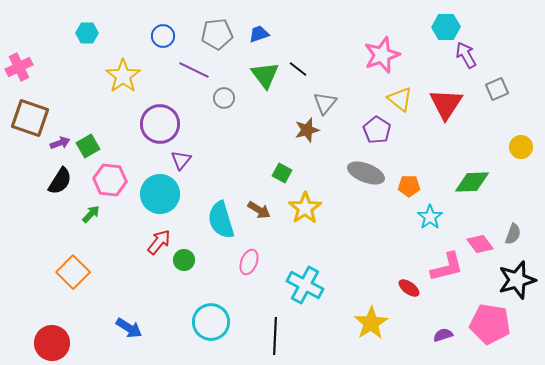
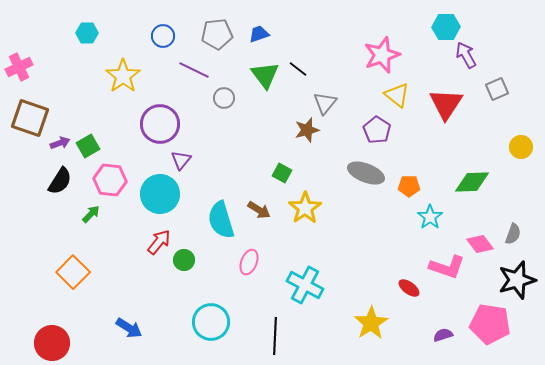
yellow triangle at (400, 99): moved 3 px left, 4 px up
pink L-shape at (447, 267): rotated 33 degrees clockwise
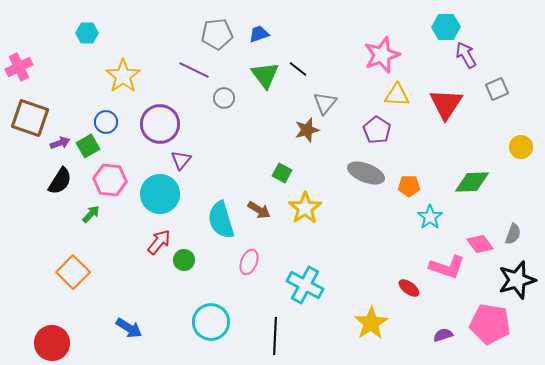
blue circle at (163, 36): moved 57 px left, 86 px down
yellow triangle at (397, 95): rotated 36 degrees counterclockwise
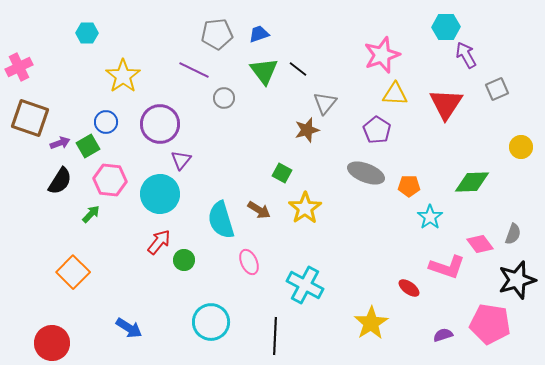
green triangle at (265, 75): moved 1 px left, 4 px up
yellow triangle at (397, 95): moved 2 px left, 1 px up
pink ellipse at (249, 262): rotated 45 degrees counterclockwise
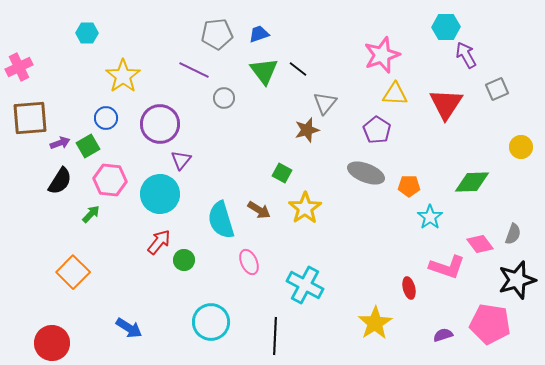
brown square at (30, 118): rotated 24 degrees counterclockwise
blue circle at (106, 122): moved 4 px up
red ellipse at (409, 288): rotated 40 degrees clockwise
yellow star at (371, 323): moved 4 px right
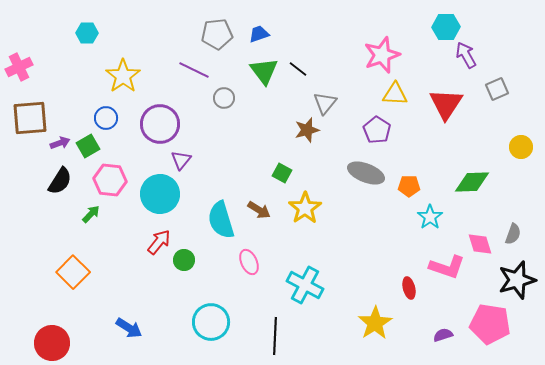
pink diamond at (480, 244): rotated 20 degrees clockwise
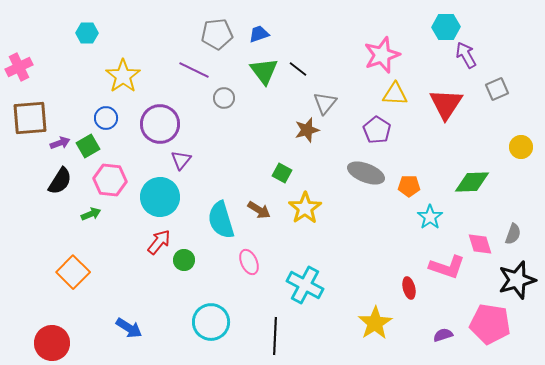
cyan circle at (160, 194): moved 3 px down
green arrow at (91, 214): rotated 24 degrees clockwise
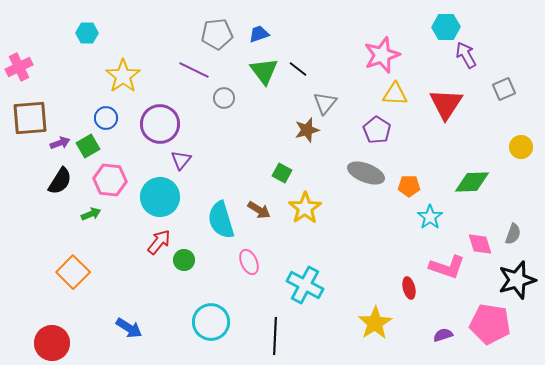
gray square at (497, 89): moved 7 px right
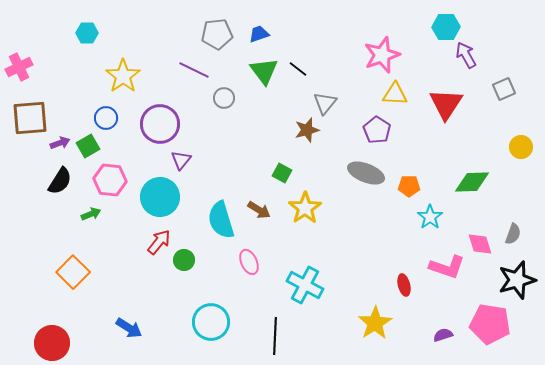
red ellipse at (409, 288): moved 5 px left, 3 px up
